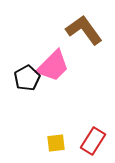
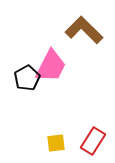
brown L-shape: rotated 9 degrees counterclockwise
pink trapezoid: moved 2 px left; rotated 18 degrees counterclockwise
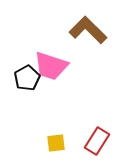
brown L-shape: moved 4 px right
pink trapezoid: rotated 81 degrees clockwise
red rectangle: moved 4 px right
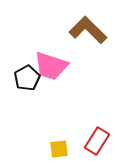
yellow square: moved 3 px right, 6 px down
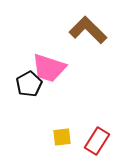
pink trapezoid: moved 2 px left, 2 px down
black pentagon: moved 2 px right, 6 px down
yellow square: moved 3 px right, 12 px up
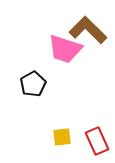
pink trapezoid: moved 16 px right, 19 px up
black pentagon: moved 4 px right
red rectangle: rotated 56 degrees counterclockwise
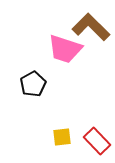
brown L-shape: moved 3 px right, 3 px up
red rectangle: rotated 20 degrees counterclockwise
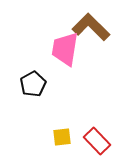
pink trapezoid: rotated 81 degrees clockwise
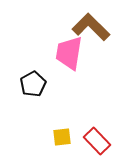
pink trapezoid: moved 4 px right, 4 px down
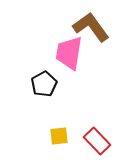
brown L-shape: rotated 9 degrees clockwise
black pentagon: moved 11 px right
yellow square: moved 3 px left, 1 px up
